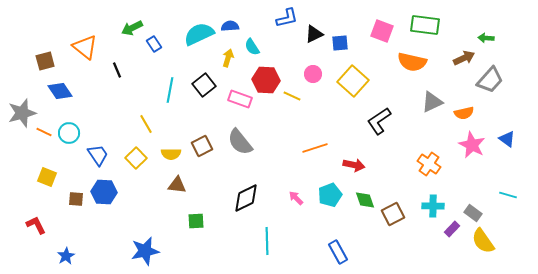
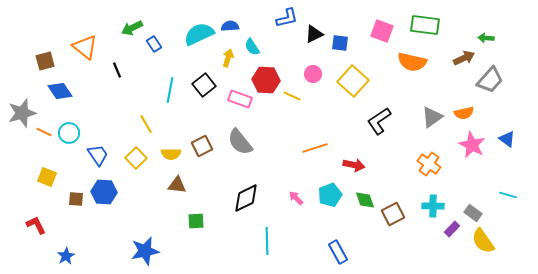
blue square at (340, 43): rotated 12 degrees clockwise
gray triangle at (432, 102): moved 15 px down; rotated 10 degrees counterclockwise
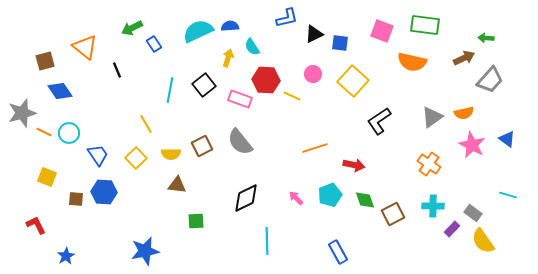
cyan semicircle at (199, 34): moved 1 px left, 3 px up
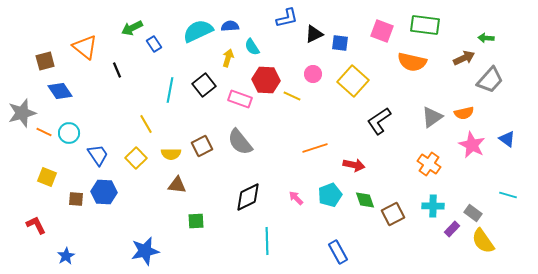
black diamond at (246, 198): moved 2 px right, 1 px up
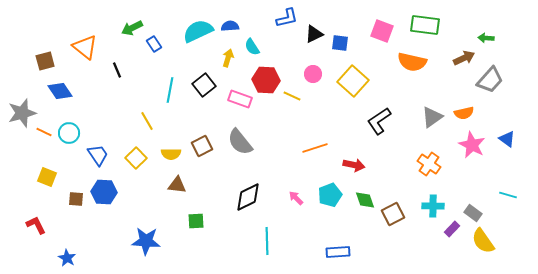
yellow line at (146, 124): moved 1 px right, 3 px up
blue star at (145, 251): moved 1 px right, 10 px up; rotated 16 degrees clockwise
blue rectangle at (338, 252): rotated 65 degrees counterclockwise
blue star at (66, 256): moved 1 px right, 2 px down; rotated 12 degrees counterclockwise
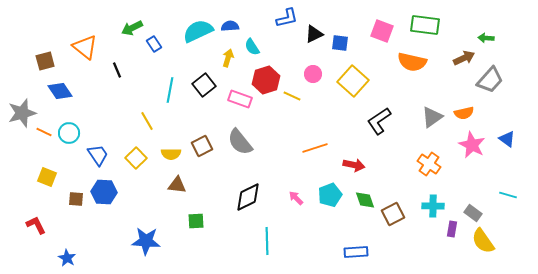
red hexagon at (266, 80): rotated 20 degrees counterclockwise
purple rectangle at (452, 229): rotated 35 degrees counterclockwise
blue rectangle at (338, 252): moved 18 px right
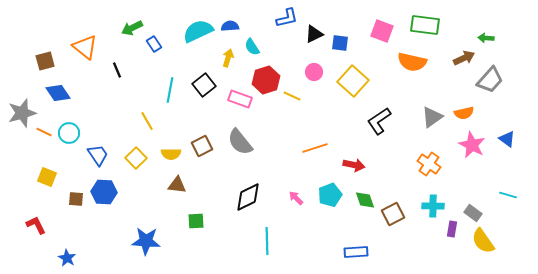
pink circle at (313, 74): moved 1 px right, 2 px up
blue diamond at (60, 91): moved 2 px left, 2 px down
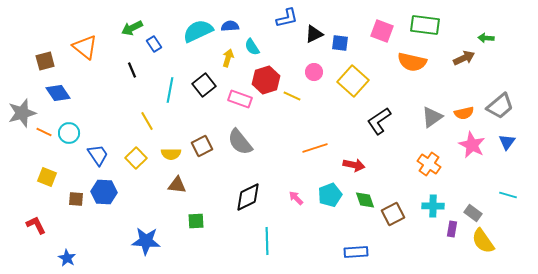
black line at (117, 70): moved 15 px right
gray trapezoid at (490, 80): moved 10 px right, 26 px down; rotated 8 degrees clockwise
blue triangle at (507, 139): moved 3 px down; rotated 30 degrees clockwise
